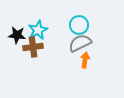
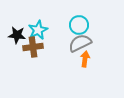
orange arrow: moved 1 px up
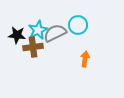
cyan circle: moved 1 px left
gray semicircle: moved 25 px left, 10 px up
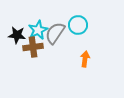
gray semicircle: rotated 30 degrees counterclockwise
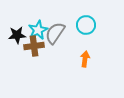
cyan circle: moved 8 px right
black star: rotated 12 degrees counterclockwise
brown cross: moved 1 px right, 1 px up
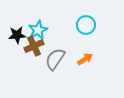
gray semicircle: moved 26 px down
brown cross: rotated 18 degrees counterclockwise
orange arrow: rotated 49 degrees clockwise
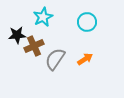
cyan circle: moved 1 px right, 3 px up
cyan star: moved 5 px right, 13 px up
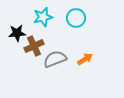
cyan star: rotated 12 degrees clockwise
cyan circle: moved 11 px left, 4 px up
black star: moved 2 px up
gray semicircle: rotated 35 degrees clockwise
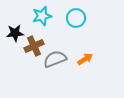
cyan star: moved 1 px left, 1 px up
black star: moved 2 px left
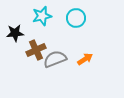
brown cross: moved 2 px right, 4 px down
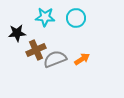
cyan star: moved 3 px right, 1 px down; rotated 18 degrees clockwise
black star: moved 2 px right
orange arrow: moved 3 px left
